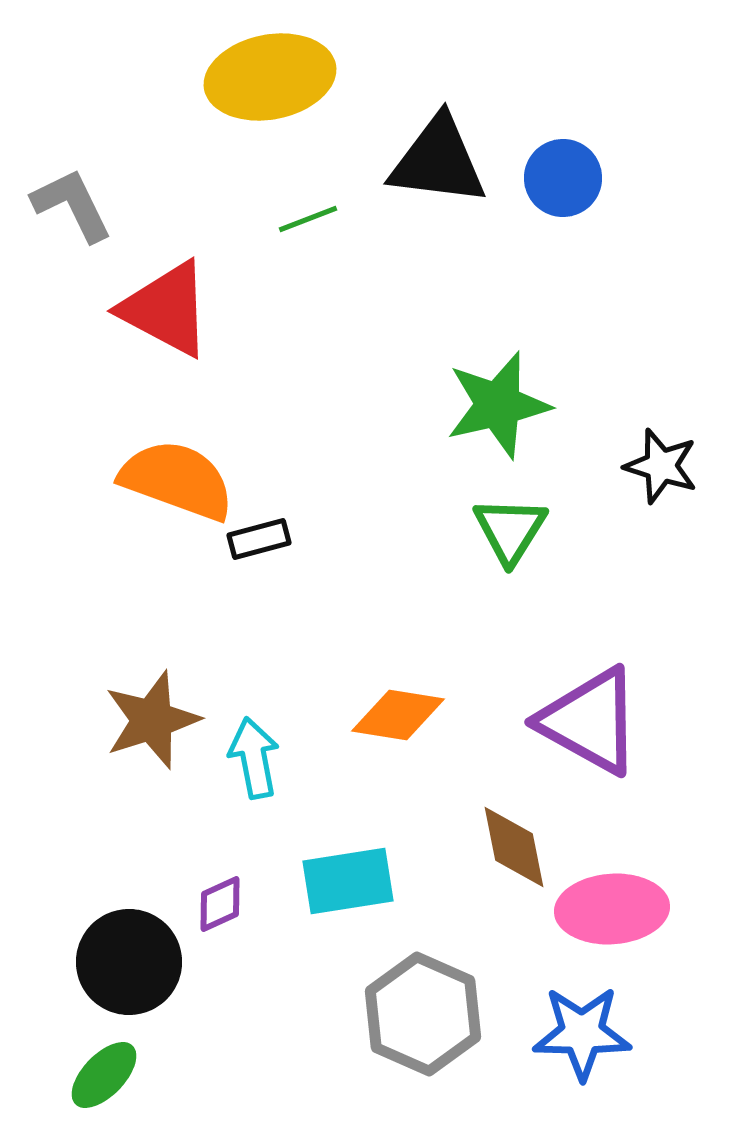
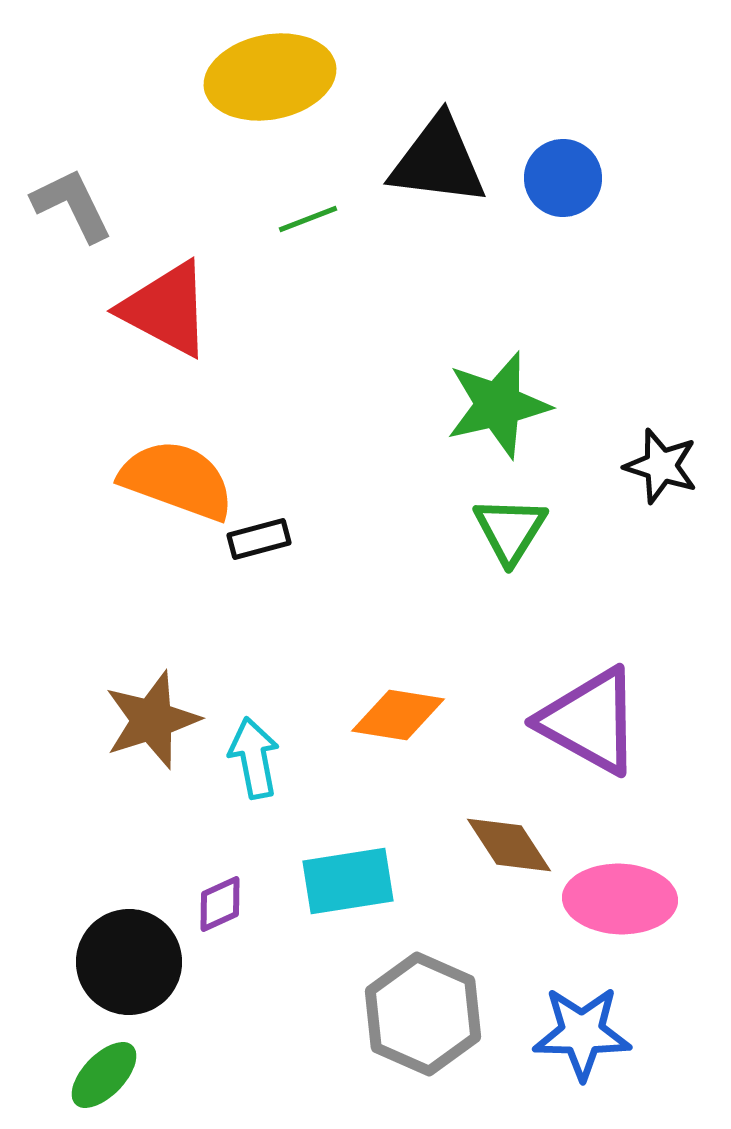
brown diamond: moved 5 px left, 2 px up; rotated 22 degrees counterclockwise
pink ellipse: moved 8 px right, 10 px up; rotated 6 degrees clockwise
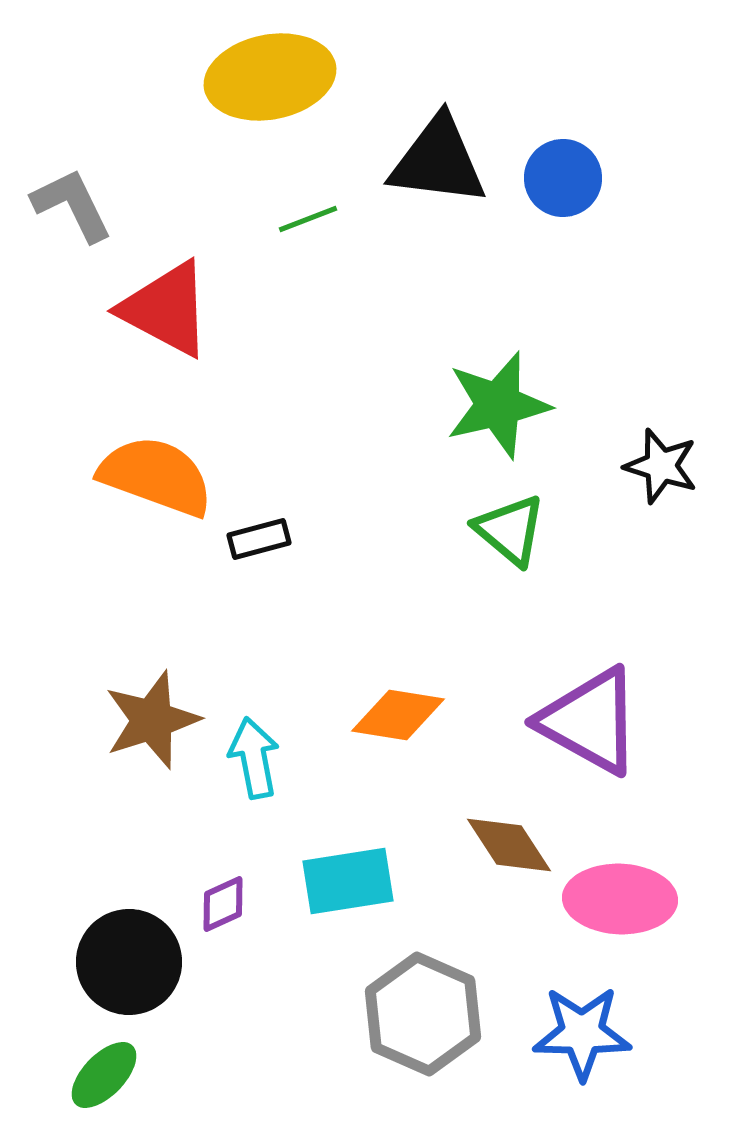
orange semicircle: moved 21 px left, 4 px up
green triangle: rotated 22 degrees counterclockwise
purple diamond: moved 3 px right
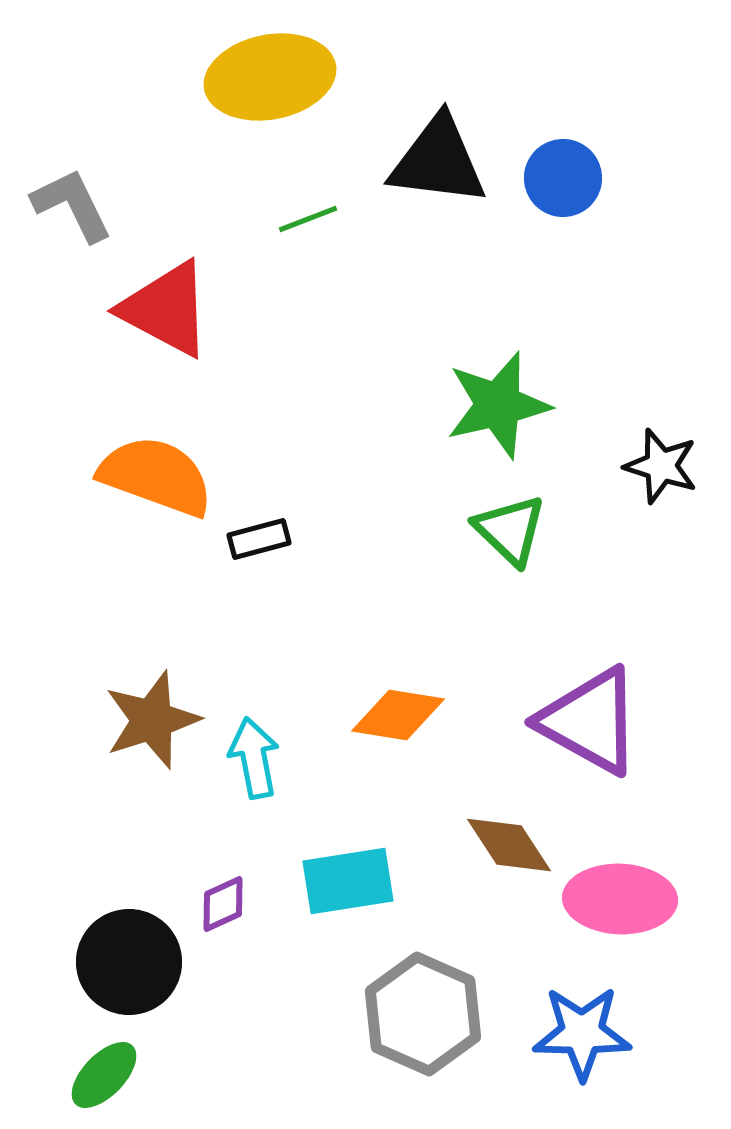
green triangle: rotated 4 degrees clockwise
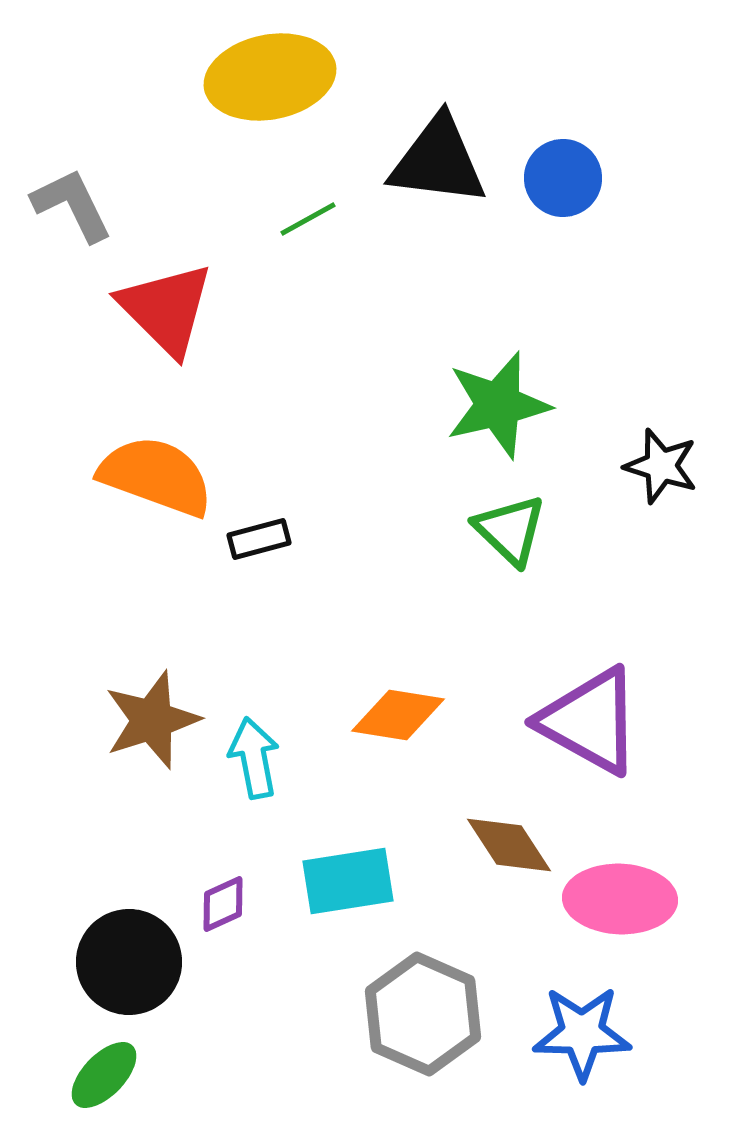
green line: rotated 8 degrees counterclockwise
red triangle: rotated 17 degrees clockwise
